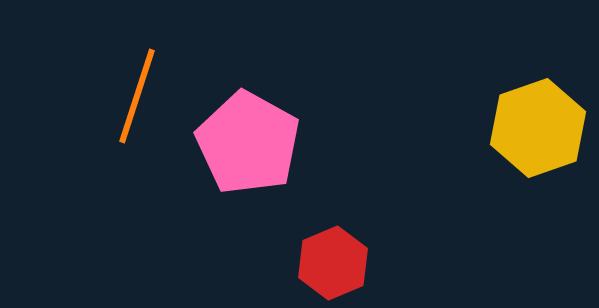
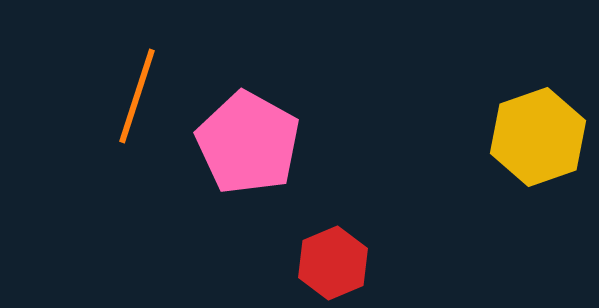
yellow hexagon: moved 9 px down
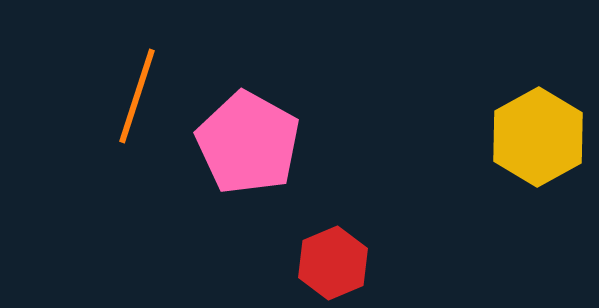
yellow hexagon: rotated 10 degrees counterclockwise
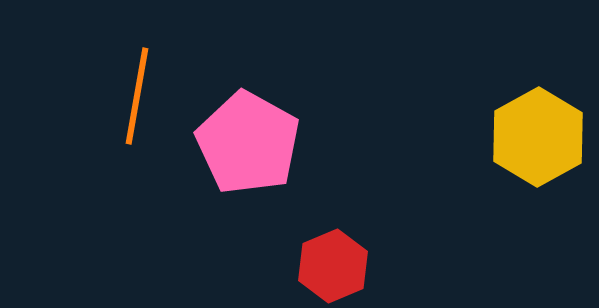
orange line: rotated 8 degrees counterclockwise
red hexagon: moved 3 px down
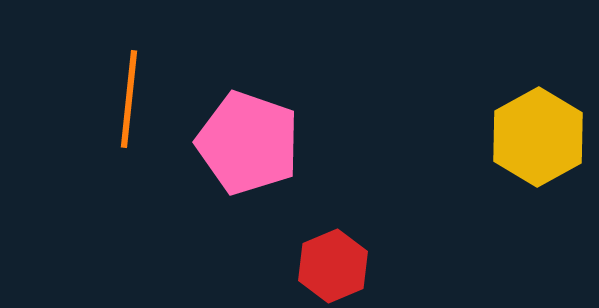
orange line: moved 8 px left, 3 px down; rotated 4 degrees counterclockwise
pink pentagon: rotated 10 degrees counterclockwise
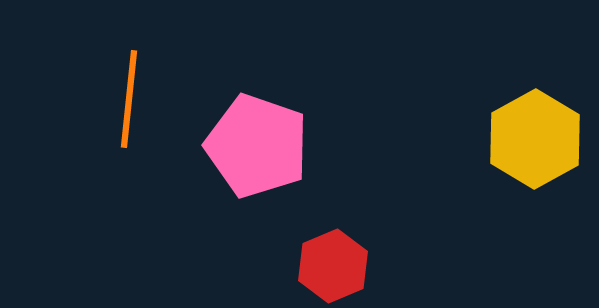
yellow hexagon: moved 3 px left, 2 px down
pink pentagon: moved 9 px right, 3 px down
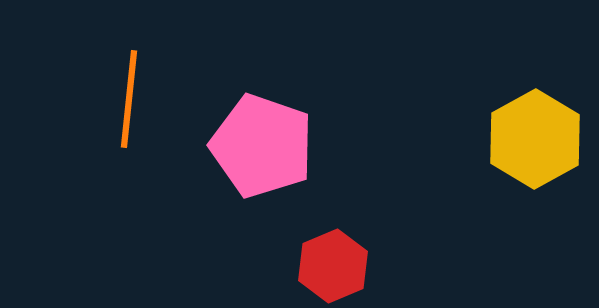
pink pentagon: moved 5 px right
